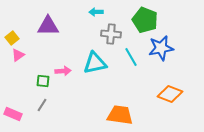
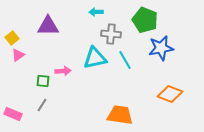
cyan line: moved 6 px left, 3 px down
cyan triangle: moved 5 px up
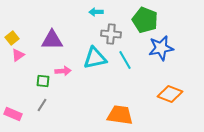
purple triangle: moved 4 px right, 14 px down
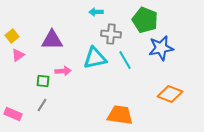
yellow square: moved 2 px up
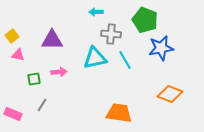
pink triangle: rotated 48 degrees clockwise
pink arrow: moved 4 px left, 1 px down
green square: moved 9 px left, 2 px up; rotated 16 degrees counterclockwise
orange trapezoid: moved 1 px left, 2 px up
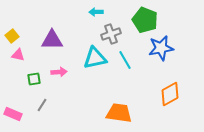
gray cross: rotated 24 degrees counterclockwise
orange diamond: rotated 50 degrees counterclockwise
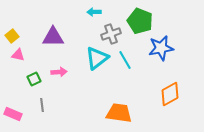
cyan arrow: moved 2 px left
green pentagon: moved 5 px left, 1 px down
purple triangle: moved 1 px right, 3 px up
cyan triangle: moved 2 px right; rotated 25 degrees counterclockwise
green square: rotated 16 degrees counterclockwise
gray line: rotated 40 degrees counterclockwise
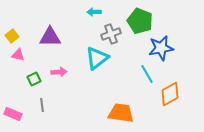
purple triangle: moved 3 px left
cyan line: moved 22 px right, 14 px down
orange trapezoid: moved 2 px right
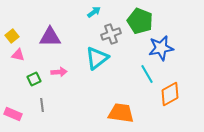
cyan arrow: rotated 144 degrees clockwise
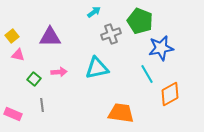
cyan triangle: moved 10 px down; rotated 25 degrees clockwise
green square: rotated 24 degrees counterclockwise
